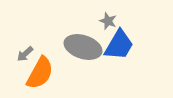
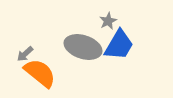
gray star: rotated 24 degrees clockwise
orange semicircle: rotated 80 degrees counterclockwise
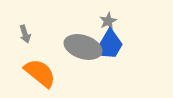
blue trapezoid: moved 10 px left
gray arrow: moved 20 px up; rotated 66 degrees counterclockwise
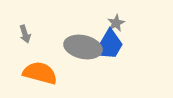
gray star: moved 8 px right, 2 px down
gray ellipse: rotated 6 degrees counterclockwise
orange semicircle: rotated 24 degrees counterclockwise
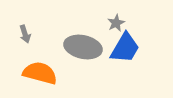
blue trapezoid: moved 16 px right, 3 px down
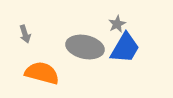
gray star: moved 1 px right, 1 px down
gray ellipse: moved 2 px right
orange semicircle: moved 2 px right
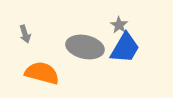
gray star: moved 2 px right, 1 px down; rotated 12 degrees counterclockwise
